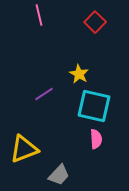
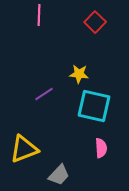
pink line: rotated 15 degrees clockwise
yellow star: rotated 24 degrees counterclockwise
pink semicircle: moved 5 px right, 9 px down
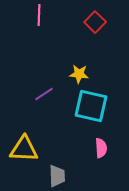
cyan square: moved 3 px left
yellow triangle: rotated 24 degrees clockwise
gray trapezoid: moved 2 px left, 1 px down; rotated 45 degrees counterclockwise
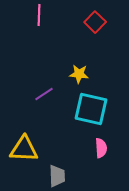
cyan square: moved 3 px down
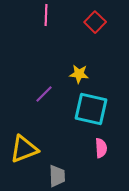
pink line: moved 7 px right
purple line: rotated 12 degrees counterclockwise
yellow triangle: rotated 24 degrees counterclockwise
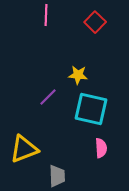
yellow star: moved 1 px left, 1 px down
purple line: moved 4 px right, 3 px down
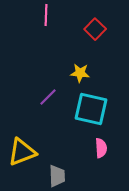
red square: moved 7 px down
yellow star: moved 2 px right, 2 px up
yellow triangle: moved 2 px left, 3 px down
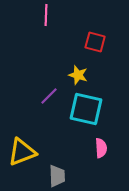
red square: moved 13 px down; rotated 30 degrees counterclockwise
yellow star: moved 2 px left, 2 px down; rotated 12 degrees clockwise
purple line: moved 1 px right, 1 px up
cyan square: moved 5 px left
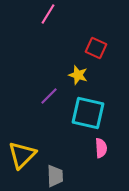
pink line: moved 2 px right, 1 px up; rotated 30 degrees clockwise
red square: moved 1 px right, 6 px down; rotated 10 degrees clockwise
cyan square: moved 2 px right, 4 px down
yellow triangle: moved 3 px down; rotated 24 degrees counterclockwise
gray trapezoid: moved 2 px left
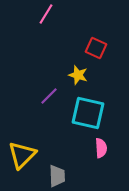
pink line: moved 2 px left
gray trapezoid: moved 2 px right
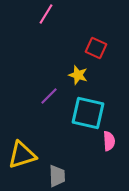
pink semicircle: moved 8 px right, 7 px up
yellow triangle: rotated 28 degrees clockwise
